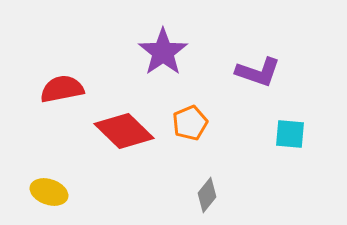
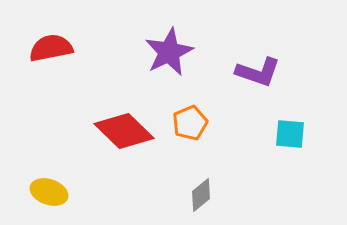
purple star: moved 6 px right; rotated 9 degrees clockwise
red semicircle: moved 11 px left, 41 px up
gray diamond: moved 6 px left; rotated 12 degrees clockwise
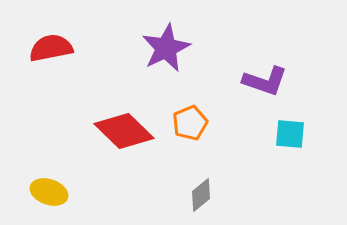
purple star: moved 3 px left, 4 px up
purple L-shape: moved 7 px right, 9 px down
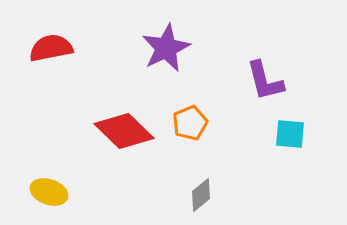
purple L-shape: rotated 57 degrees clockwise
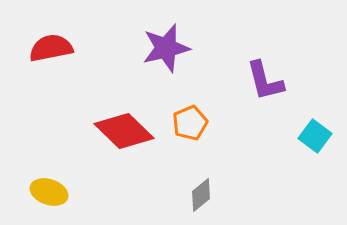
purple star: rotated 12 degrees clockwise
cyan square: moved 25 px right, 2 px down; rotated 32 degrees clockwise
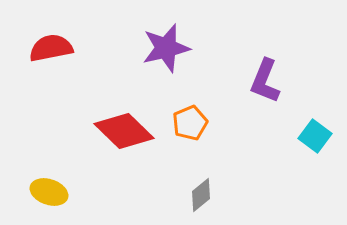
purple L-shape: rotated 36 degrees clockwise
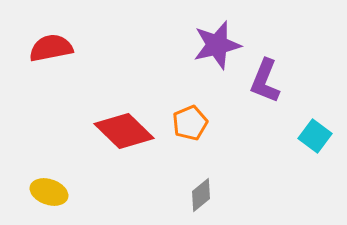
purple star: moved 51 px right, 3 px up
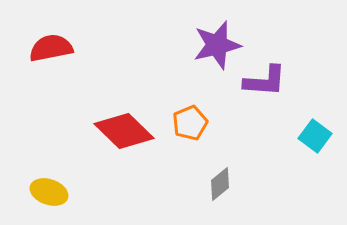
purple L-shape: rotated 108 degrees counterclockwise
gray diamond: moved 19 px right, 11 px up
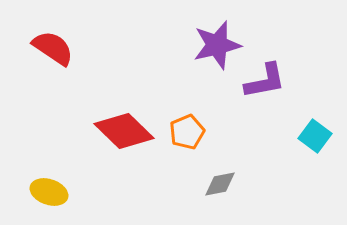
red semicircle: moved 2 px right; rotated 45 degrees clockwise
purple L-shape: rotated 15 degrees counterclockwise
orange pentagon: moved 3 px left, 9 px down
gray diamond: rotated 28 degrees clockwise
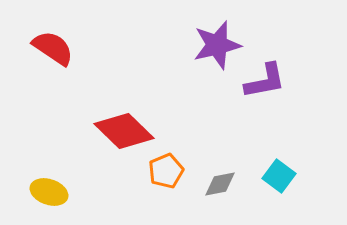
orange pentagon: moved 21 px left, 39 px down
cyan square: moved 36 px left, 40 px down
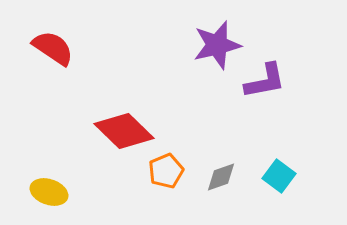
gray diamond: moved 1 px right, 7 px up; rotated 8 degrees counterclockwise
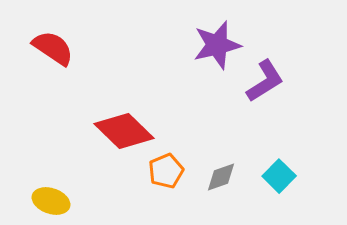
purple L-shape: rotated 21 degrees counterclockwise
cyan square: rotated 8 degrees clockwise
yellow ellipse: moved 2 px right, 9 px down
